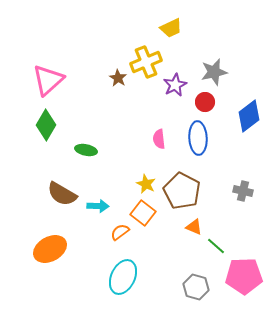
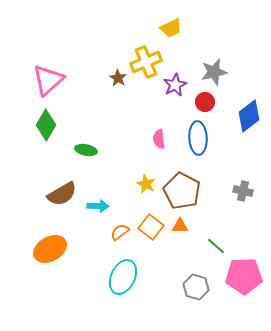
brown semicircle: rotated 60 degrees counterclockwise
orange square: moved 8 px right, 14 px down
orange triangle: moved 14 px left, 1 px up; rotated 24 degrees counterclockwise
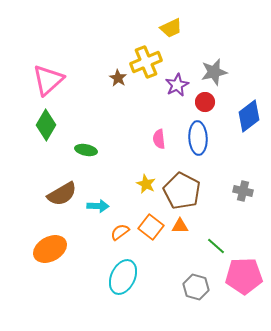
purple star: moved 2 px right
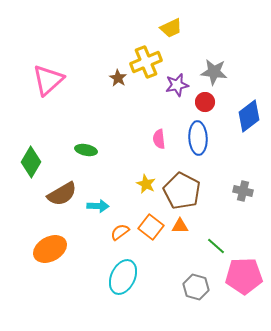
gray star: rotated 20 degrees clockwise
purple star: rotated 15 degrees clockwise
green diamond: moved 15 px left, 37 px down
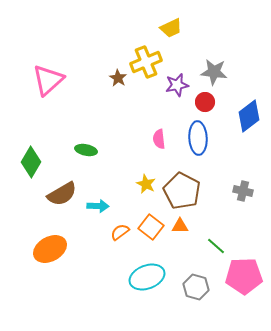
cyan ellipse: moved 24 px right; rotated 44 degrees clockwise
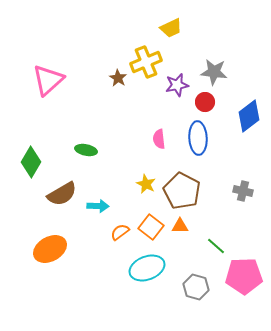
cyan ellipse: moved 9 px up
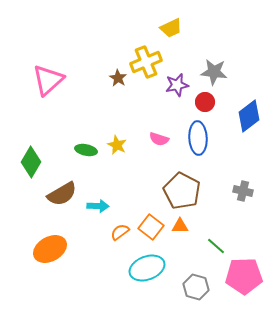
pink semicircle: rotated 66 degrees counterclockwise
yellow star: moved 29 px left, 39 px up
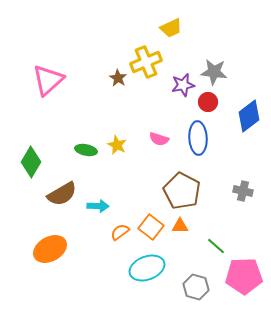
purple star: moved 6 px right
red circle: moved 3 px right
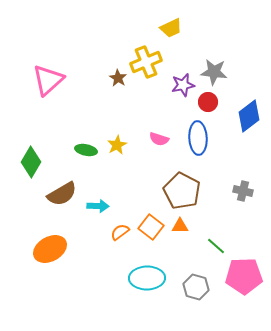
yellow star: rotated 18 degrees clockwise
cyan ellipse: moved 10 px down; rotated 20 degrees clockwise
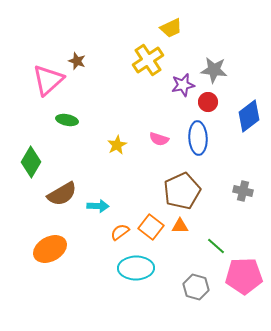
yellow cross: moved 2 px right, 2 px up; rotated 12 degrees counterclockwise
gray star: moved 2 px up
brown star: moved 41 px left, 17 px up; rotated 12 degrees counterclockwise
green ellipse: moved 19 px left, 30 px up
brown pentagon: rotated 21 degrees clockwise
cyan ellipse: moved 11 px left, 10 px up
